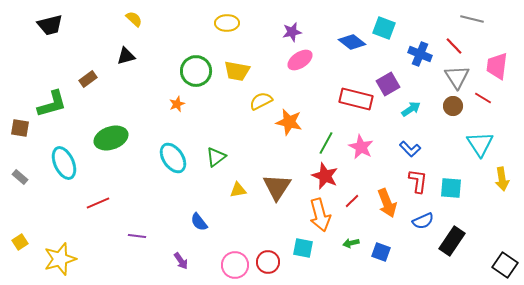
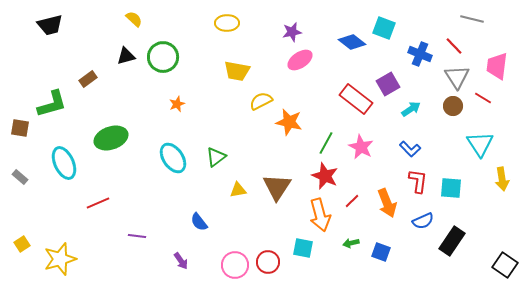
green circle at (196, 71): moved 33 px left, 14 px up
red rectangle at (356, 99): rotated 24 degrees clockwise
yellow square at (20, 242): moved 2 px right, 2 px down
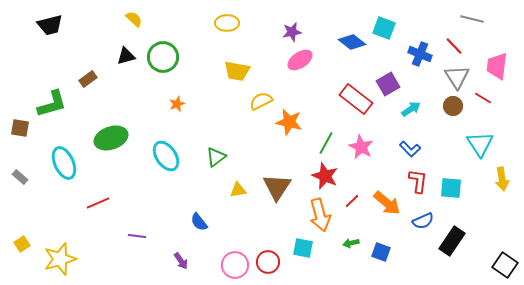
cyan ellipse at (173, 158): moved 7 px left, 2 px up
orange arrow at (387, 203): rotated 28 degrees counterclockwise
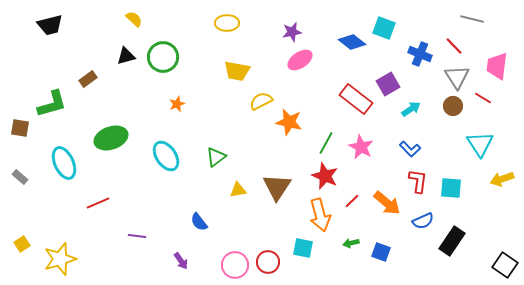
yellow arrow at (502, 179): rotated 80 degrees clockwise
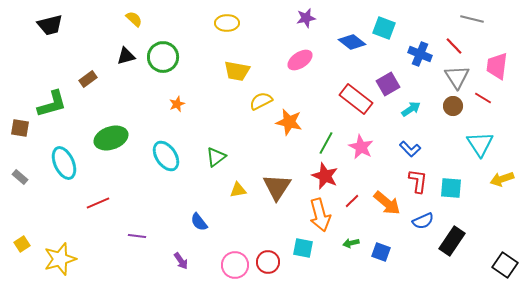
purple star at (292, 32): moved 14 px right, 14 px up
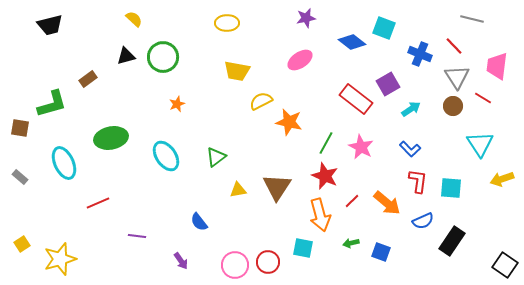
green ellipse at (111, 138): rotated 8 degrees clockwise
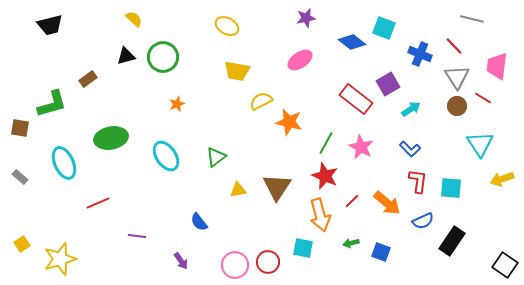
yellow ellipse at (227, 23): moved 3 px down; rotated 30 degrees clockwise
brown circle at (453, 106): moved 4 px right
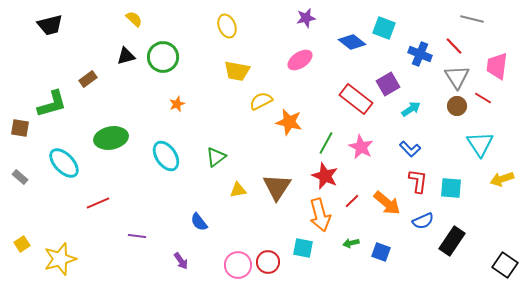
yellow ellipse at (227, 26): rotated 40 degrees clockwise
cyan ellipse at (64, 163): rotated 20 degrees counterclockwise
pink circle at (235, 265): moved 3 px right
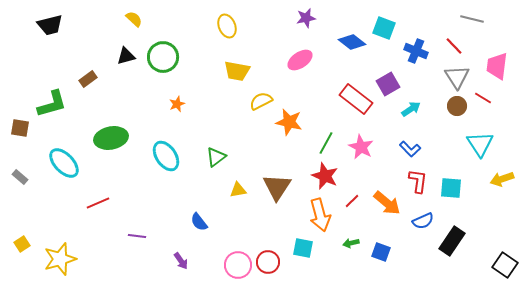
blue cross at (420, 54): moved 4 px left, 3 px up
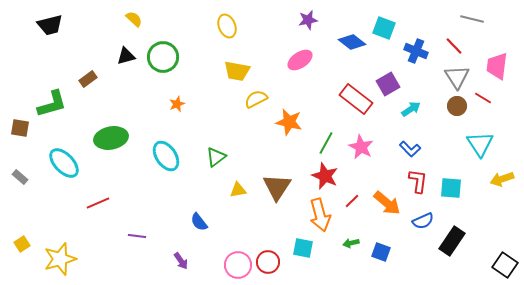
purple star at (306, 18): moved 2 px right, 2 px down
yellow semicircle at (261, 101): moved 5 px left, 2 px up
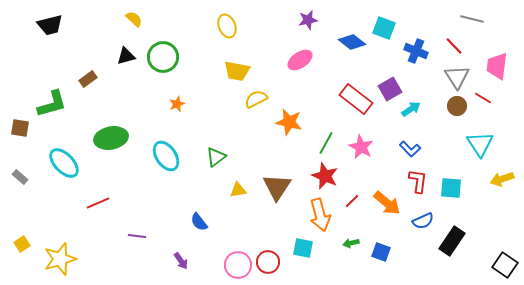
purple square at (388, 84): moved 2 px right, 5 px down
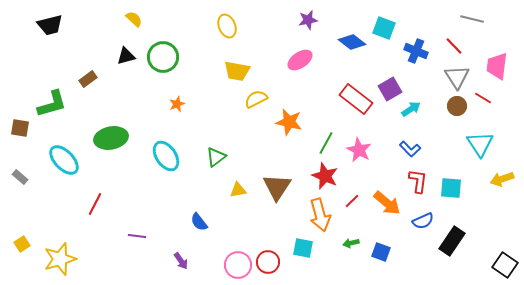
pink star at (361, 147): moved 2 px left, 3 px down
cyan ellipse at (64, 163): moved 3 px up
red line at (98, 203): moved 3 px left, 1 px down; rotated 40 degrees counterclockwise
